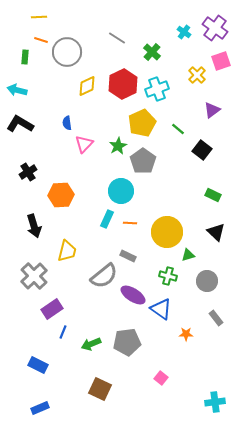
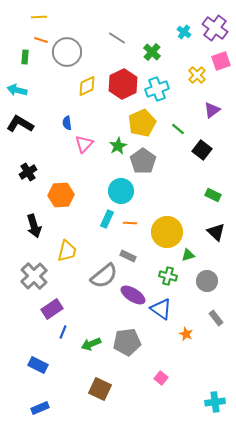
orange star at (186, 334): rotated 24 degrees clockwise
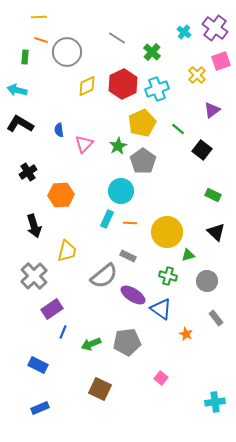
blue semicircle at (67, 123): moved 8 px left, 7 px down
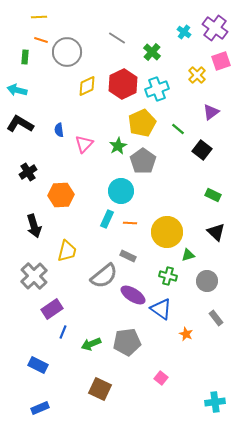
purple triangle at (212, 110): moved 1 px left, 2 px down
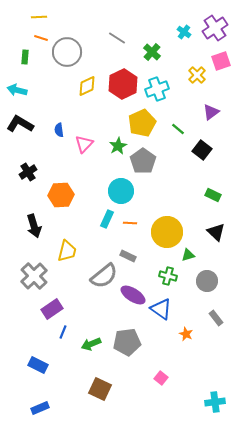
purple cross at (215, 28): rotated 20 degrees clockwise
orange line at (41, 40): moved 2 px up
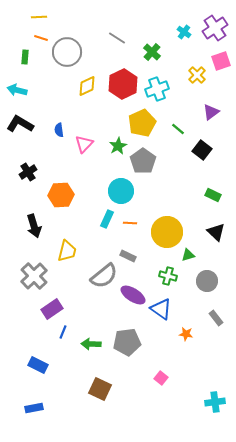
orange star at (186, 334): rotated 16 degrees counterclockwise
green arrow at (91, 344): rotated 24 degrees clockwise
blue rectangle at (40, 408): moved 6 px left; rotated 12 degrees clockwise
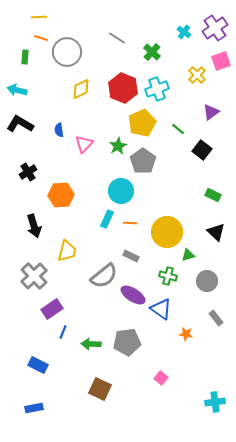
red hexagon at (123, 84): moved 4 px down; rotated 12 degrees counterclockwise
yellow diamond at (87, 86): moved 6 px left, 3 px down
gray rectangle at (128, 256): moved 3 px right
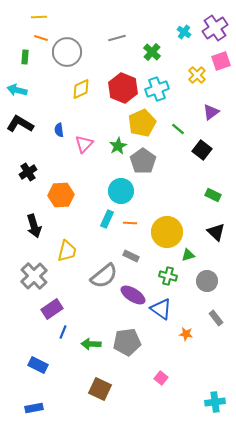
gray line at (117, 38): rotated 48 degrees counterclockwise
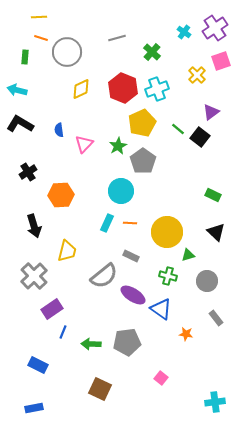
black square at (202, 150): moved 2 px left, 13 px up
cyan rectangle at (107, 219): moved 4 px down
